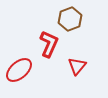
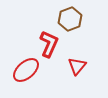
red ellipse: moved 7 px right
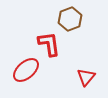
red L-shape: rotated 32 degrees counterclockwise
red triangle: moved 9 px right, 11 px down
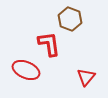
brown hexagon: rotated 20 degrees counterclockwise
red ellipse: rotated 64 degrees clockwise
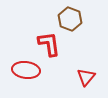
red ellipse: rotated 16 degrees counterclockwise
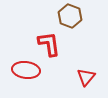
brown hexagon: moved 3 px up
